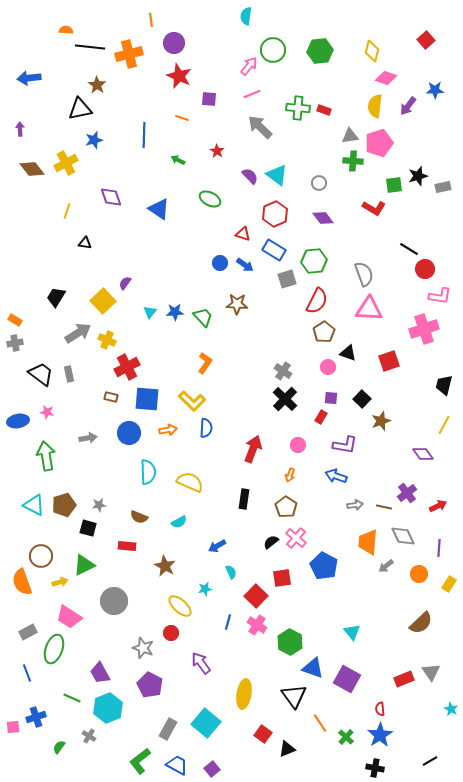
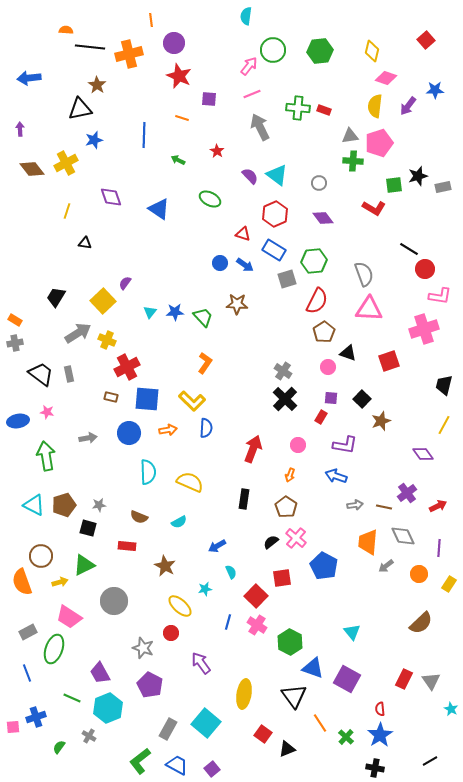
gray arrow at (260, 127): rotated 20 degrees clockwise
gray triangle at (431, 672): moved 9 px down
red rectangle at (404, 679): rotated 42 degrees counterclockwise
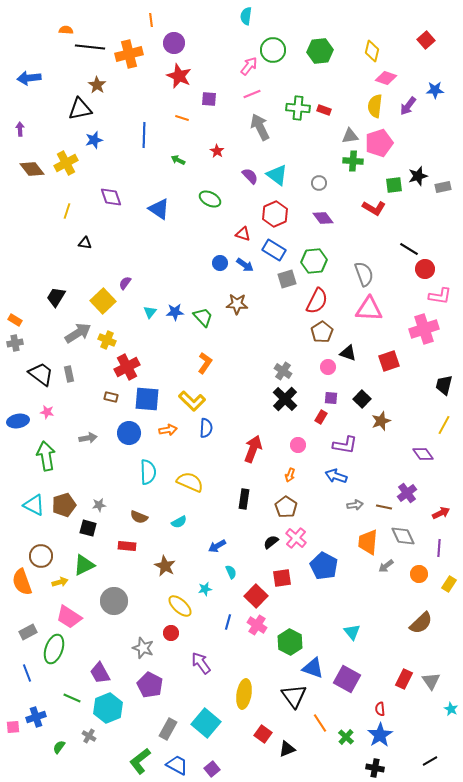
brown pentagon at (324, 332): moved 2 px left
red arrow at (438, 506): moved 3 px right, 7 px down
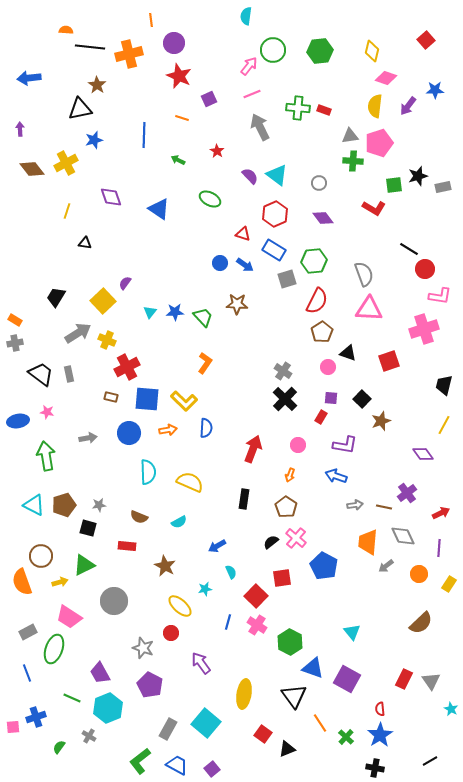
purple square at (209, 99): rotated 28 degrees counterclockwise
yellow L-shape at (192, 401): moved 8 px left
